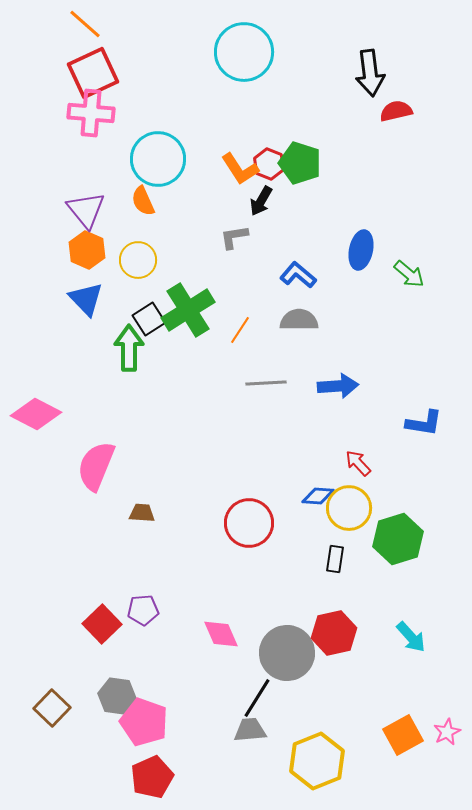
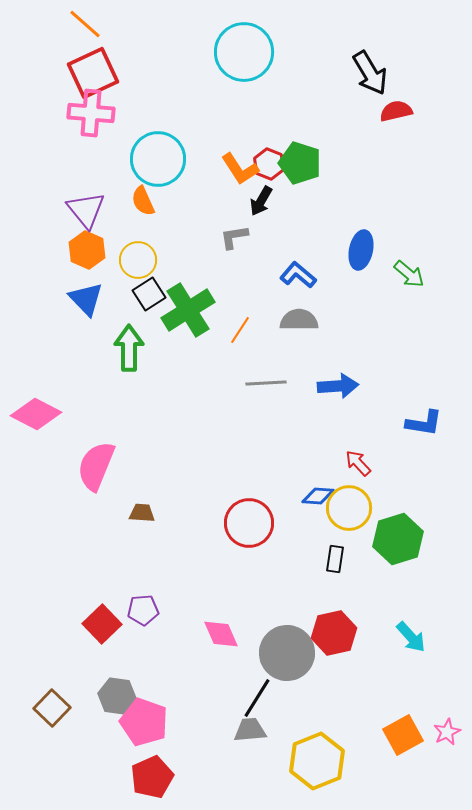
black arrow at (370, 73): rotated 24 degrees counterclockwise
black square at (149, 319): moved 25 px up
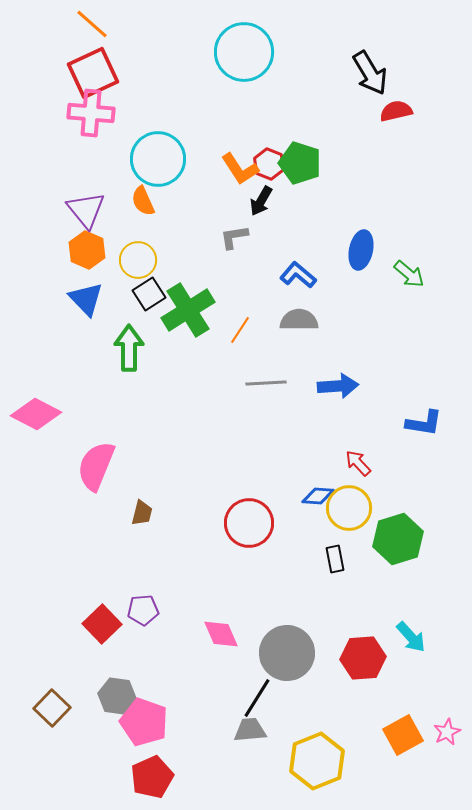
orange line at (85, 24): moved 7 px right
brown trapezoid at (142, 513): rotated 100 degrees clockwise
black rectangle at (335, 559): rotated 20 degrees counterclockwise
red hexagon at (334, 633): moved 29 px right, 25 px down; rotated 9 degrees clockwise
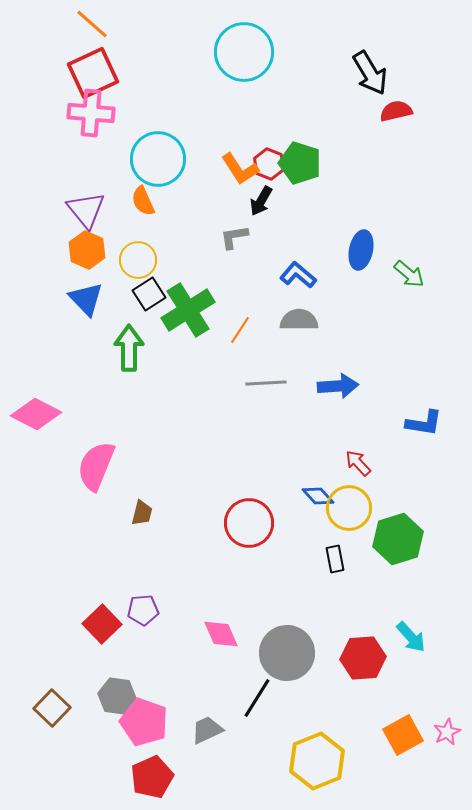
blue diamond at (318, 496): rotated 44 degrees clockwise
gray trapezoid at (250, 730): moved 43 px left; rotated 20 degrees counterclockwise
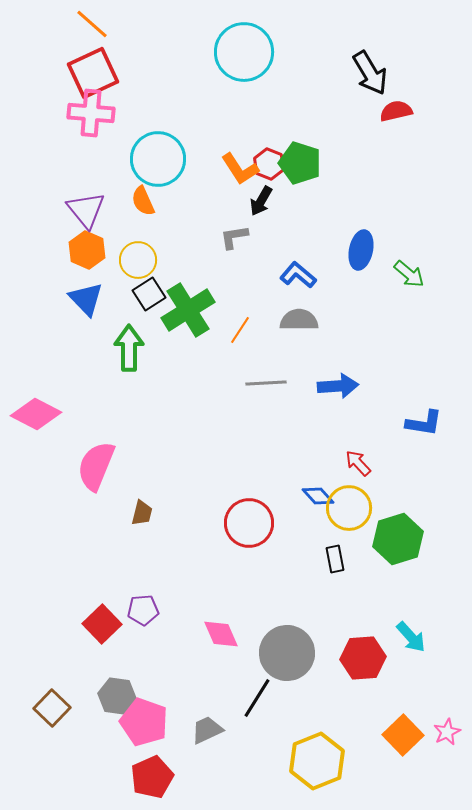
orange square at (403, 735): rotated 15 degrees counterclockwise
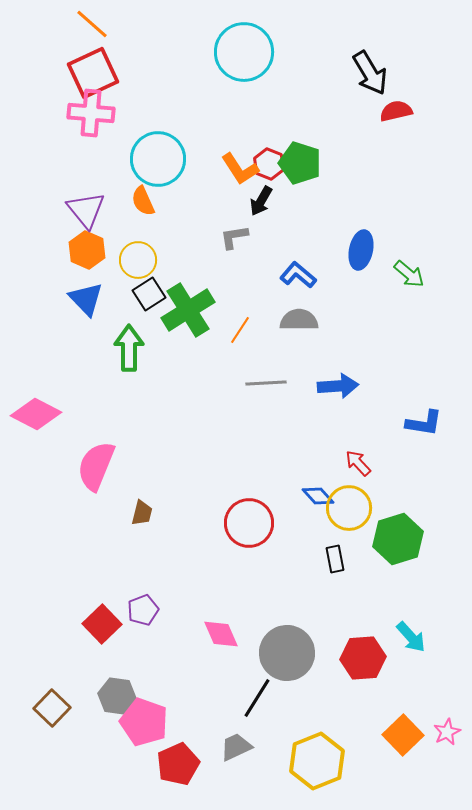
purple pentagon at (143, 610): rotated 16 degrees counterclockwise
gray trapezoid at (207, 730): moved 29 px right, 17 px down
red pentagon at (152, 777): moved 26 px right, 13 px up
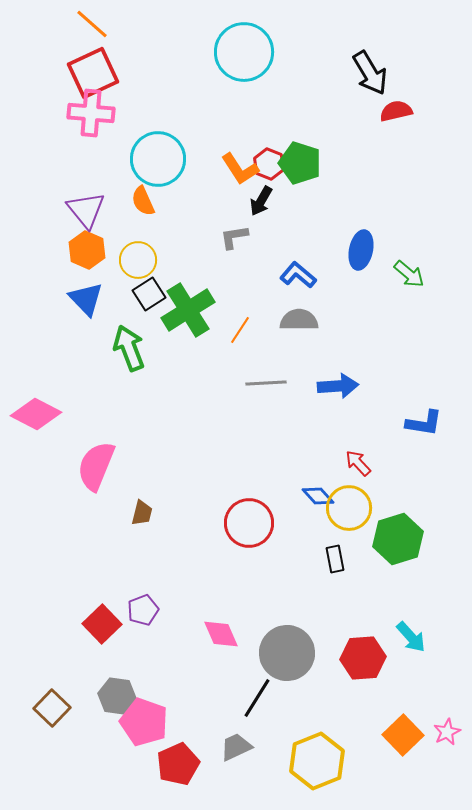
green arrow at (129, 348): rotated 21 degrees counterclockwise
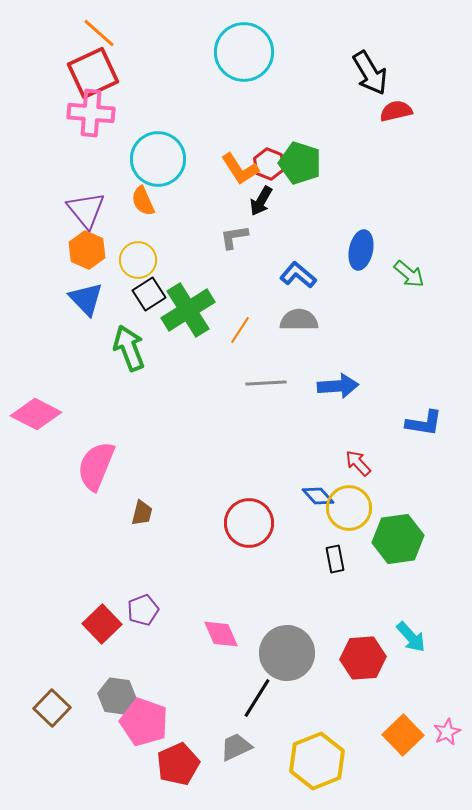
orange line at (92, 24): moved 7 px right, 9 px down
green hexagon at (398, 539): rotated 9 degrees clockwise
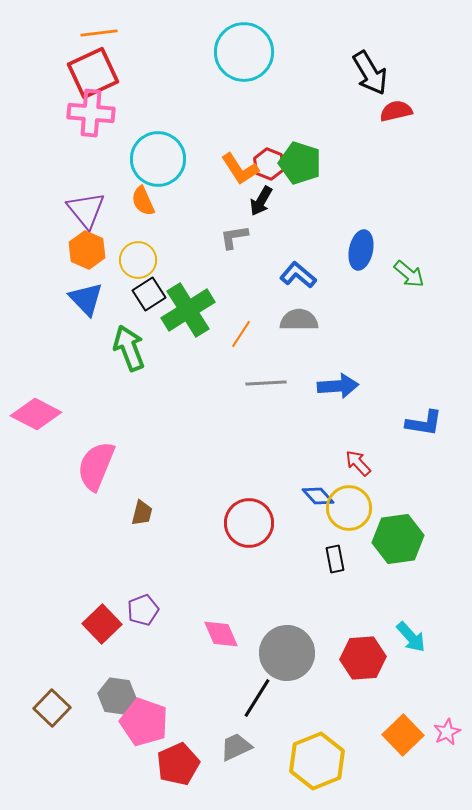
orange line at (99, 33): rotated 48 degrees counterclockwise
orange line at (240, 330): moved 1 px right, 4 px down
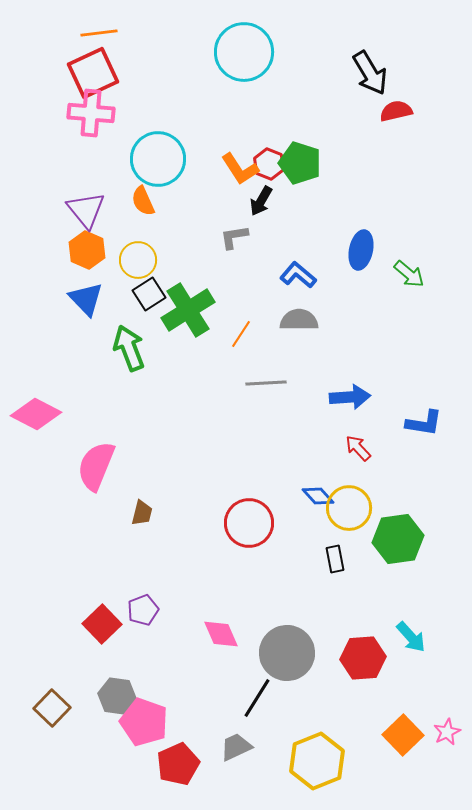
blue arrow at (338, 386): moved 12 px right, 11 px down
red arrow at (358, 463): moved 15 px up
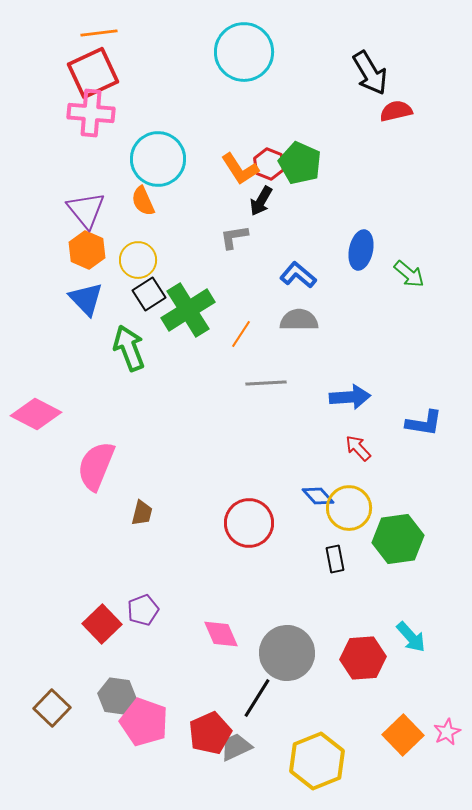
green pentagon at (300, 163): rotated 6 degrees clockwise
red pentagon at (178, 764): moved 32 px right, 31 px up
